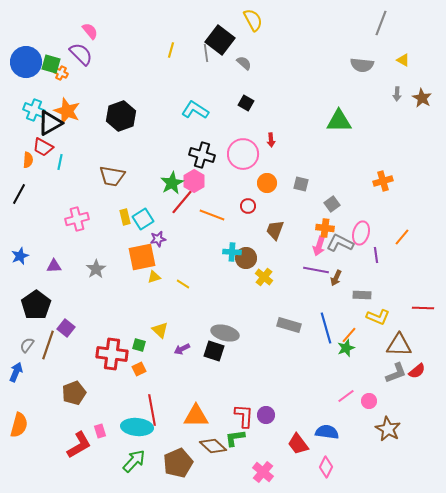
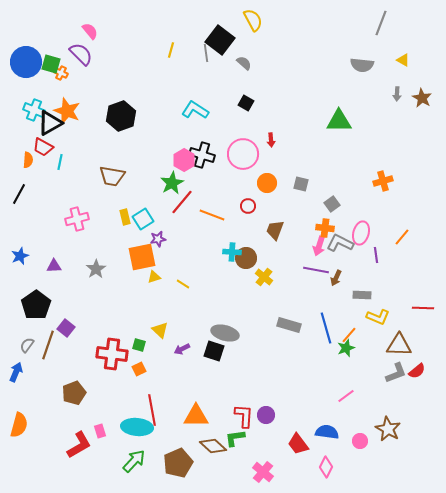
pink hexagon at (194, 181): moved 10 px left, 21 px up
pink circle at (369, 401): moved 9 px left, 40 px down
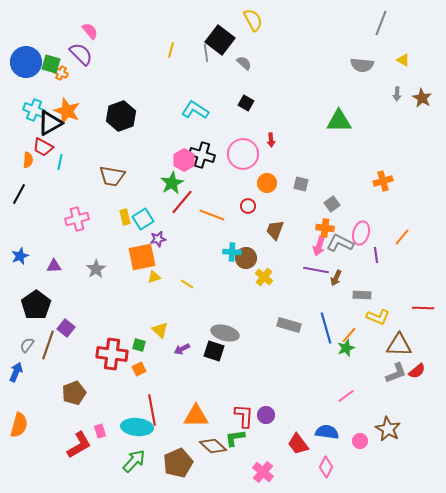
yellow line at (183, 284): moved 4 px right
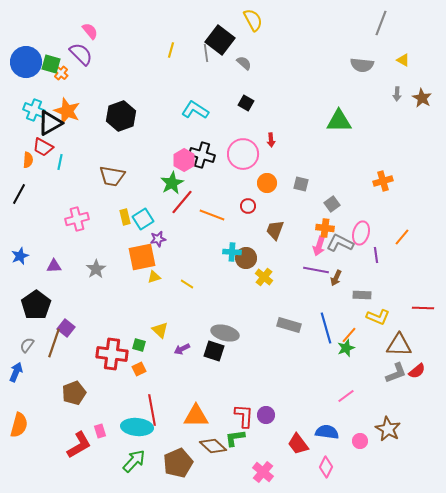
orange cross at (61, 73): rotated 16 degrees clockwise
brown line at (48, 345): moved 6 px right, 2 px up
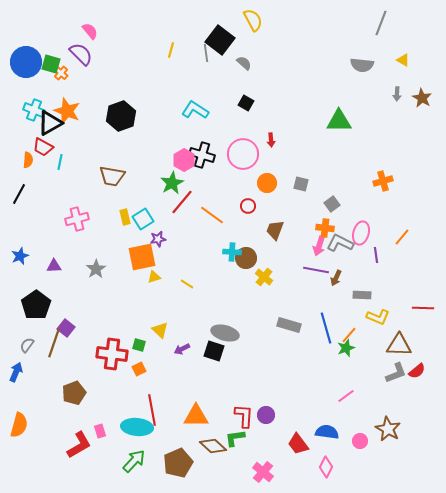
orange line at (212, 215): rotated 15 degrees clockwise
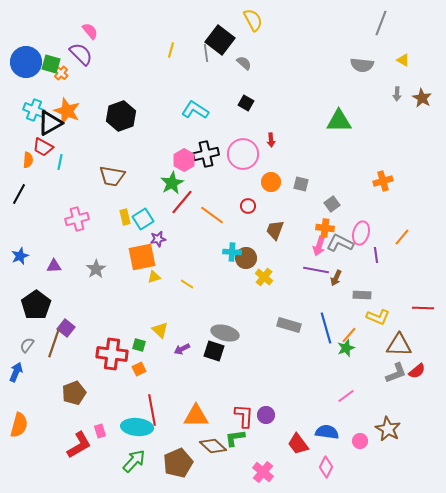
black cross at (202, 155): moved 4 px right, 1 px up; rotated 30 degrees counterclockwise
orange circle at (267, 183): moved 4 px right, 1 px up
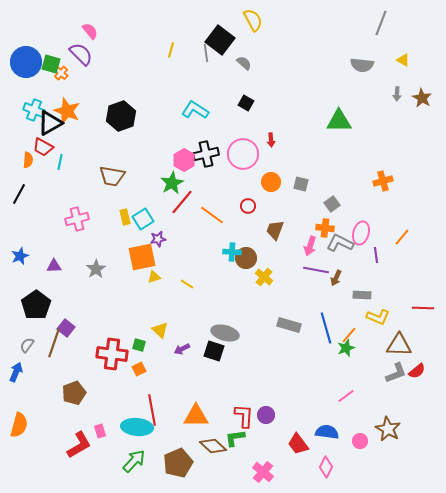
pink arrow at (319, 246): moved 9 px left
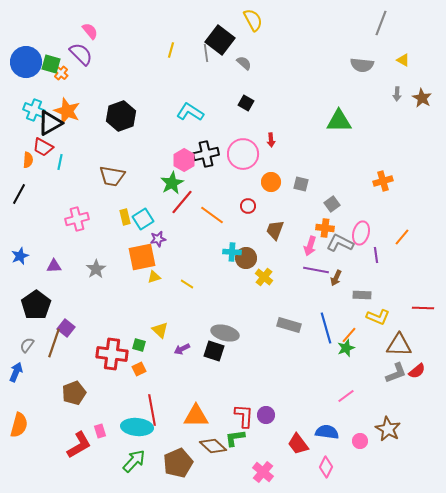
cyan L-shape at (195, 110): moved 5 px left, 2 px down
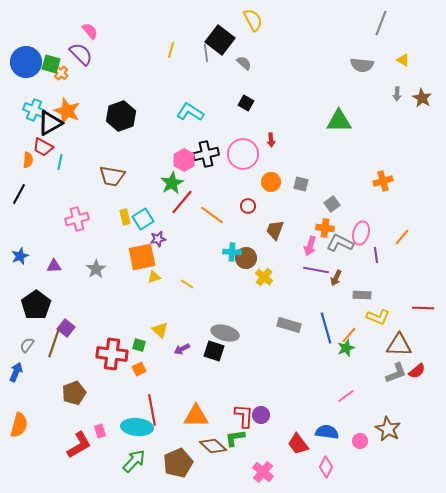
purple circle at (266, 415): moved 5 px left
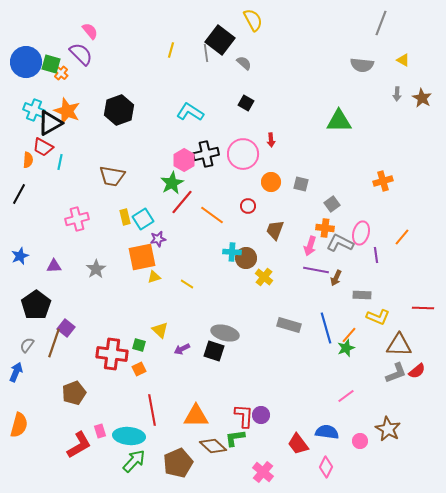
black hexagon at (121, 116): moved 2 px left, 6 px up
cyan ellipse at (137, 427): moved 8 px left, 9 px down
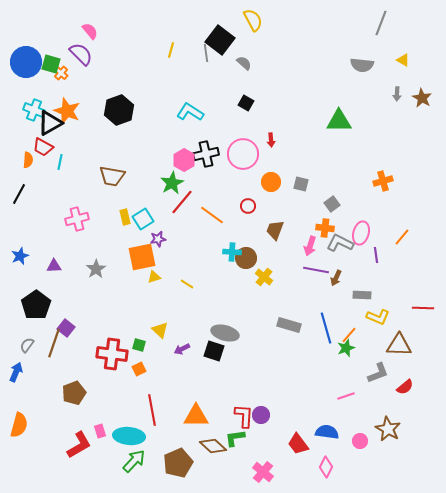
red semicircle at (417, 371): moved 12 px left, 16 px down
gray L-shape at (396, 373): moved 18 px left
pink line at (346, 396): rotated 18 degrees clockwise
